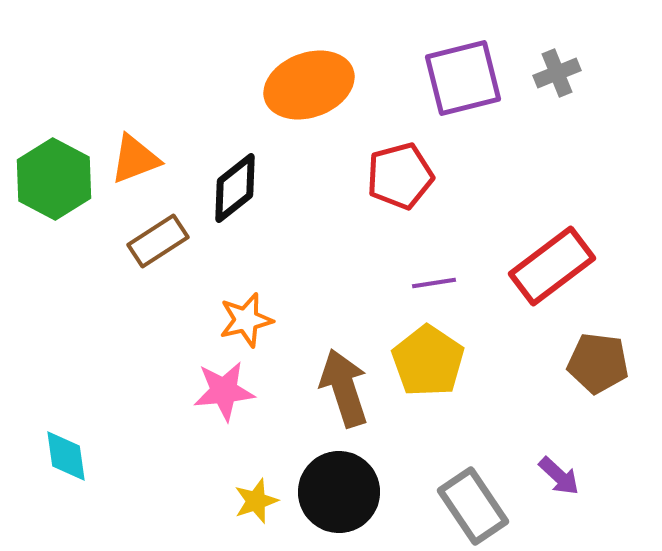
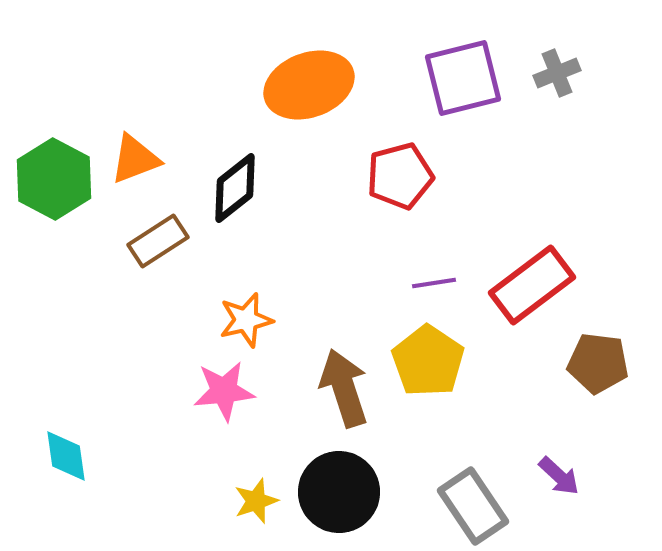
red rectangle: moved 20 px left, 19 px down
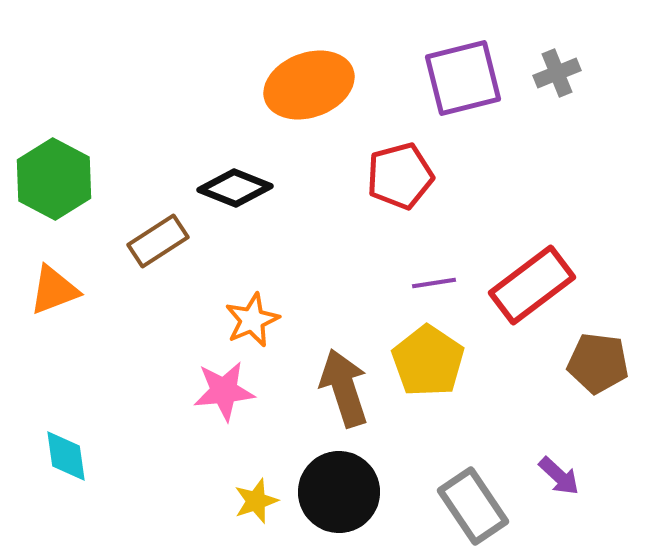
orange triangle: moved 81 px left, 131 px down
black diamond: rotated 60 degrees clockwise
orange star: moved 6 px right; rotated 10 degrees counterclockwise
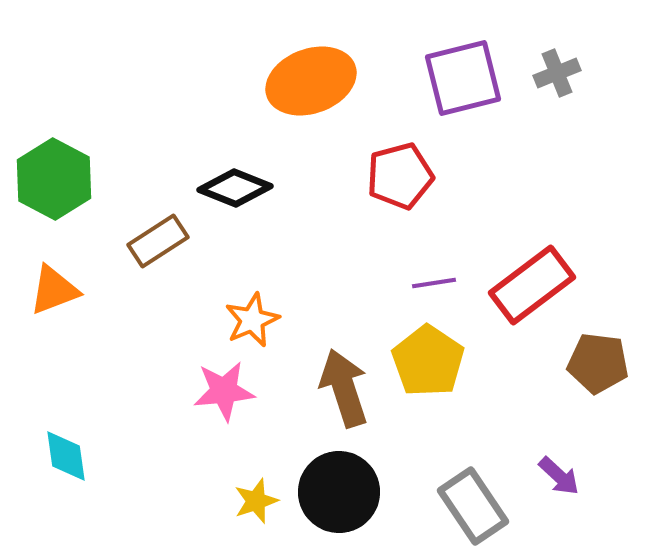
orange ellipse: moved 2 px right, 4 px up
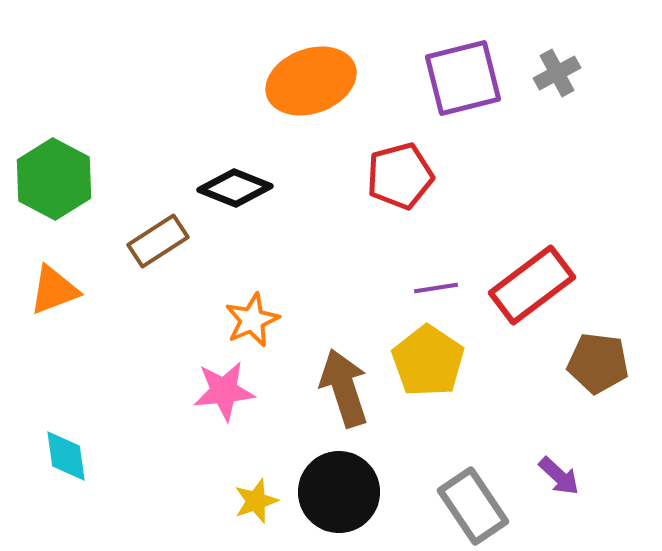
gray cross: rotated 6 degrees counterclockwise
purple line: moved 2 px right, 5 px down
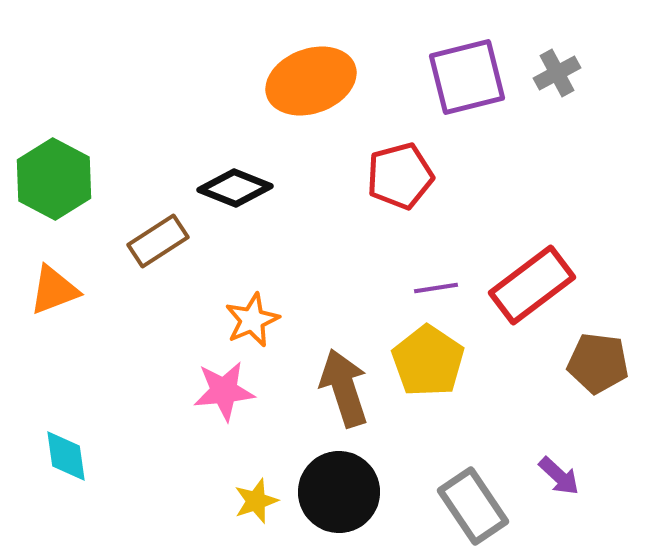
purple square: moved 4 px right, 1 px up
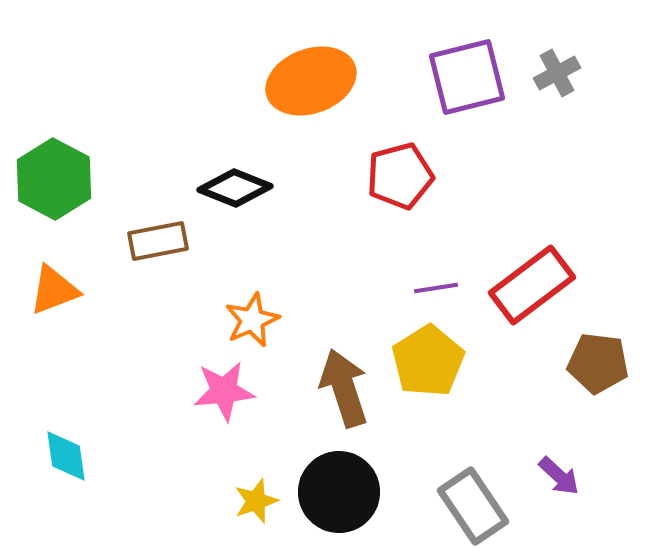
brown rectangle: rotated 22 degrees clockwise
yellow pentagon: rotated 6 degrees clockwise
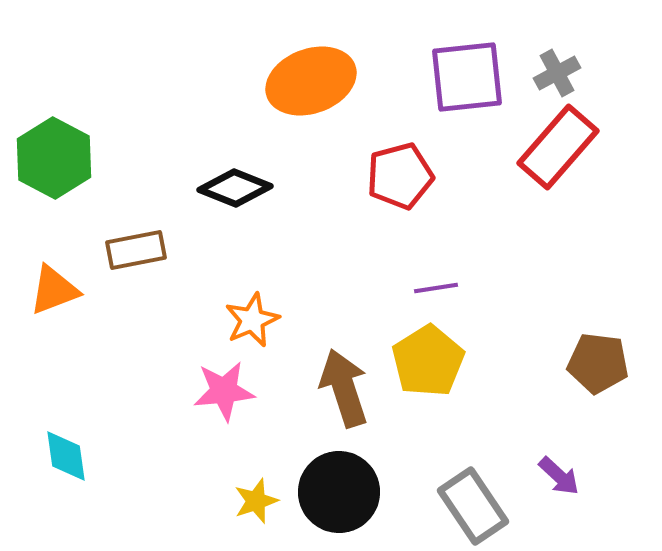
purple square: rotated 8 degrees clockwise
green hexagon: moved 21 px up
brown rectangle: moved 22 px left, 9 px down
red rectangle: moved 26 px right, 138 px up; rotated 12 degrees counterclockwise
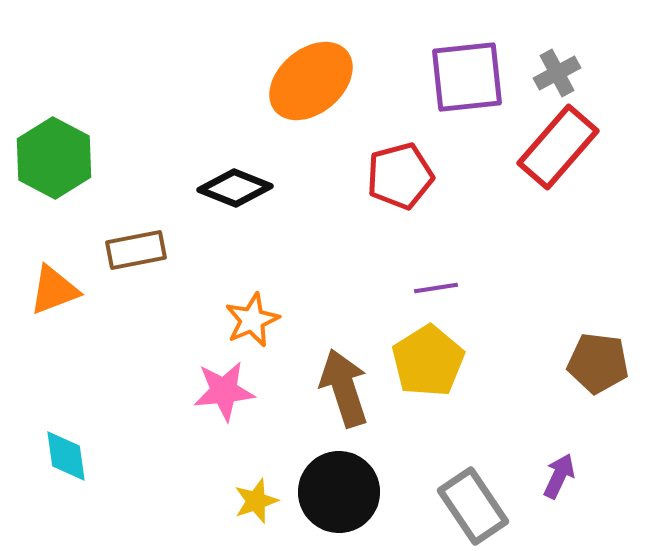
orange ellipse: rotated 20 degrees counterclockwise
purple arrow: rotated 108 degrees counterclockwise
